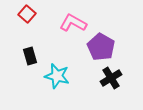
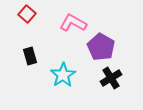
cyan star: moved 6 px right, 1 px up; rotated 25 degrees clockwise
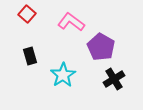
pink L-shape: moved 2 px left, 1 px up; rotated 8 degrees clockwise
black cross: moved 3 px right, 1 px down
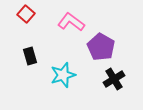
red square: moved 1 px left
cyan star: rotated 15 degrees clockwise
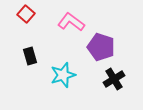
purple pentagon: rotated 12 degrees counterclockwise
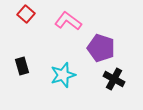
pink L-shape: moved 3 px left, 1 px up
purple pentagon: moved 1 px down
black rectangle: moved 8 px left, 10 px down
black cross: rotated 30 degrees counterclockwise
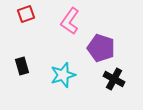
red square: rotated 30 degrees clockwise
pink L-shape: moved 2 px right; rotated 92 degrees counterclockwise
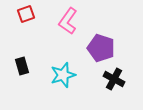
pink L-shape: moved 2 px left
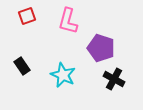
red square: moved 1 px right, 2 px down
pink L-shape: rotated 20 degrees counterclockwise
black rectangle: rotated 18 degrees counterclockwise
cyan star: rotated 30 degrees counterclockwise
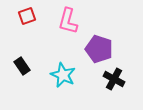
purple pentagon: moved 2 px left, 1 px down
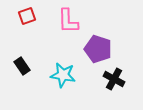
pink L-shape: rotated 16 degrees counterclockwise
purple pentagon: moved 1 px left
cyan star: rotated 15 degrees counterclockwise
